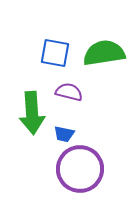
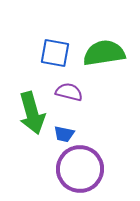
green arrow: rotated 12 degrees counterclockwise
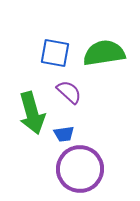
purple semicircle: rotated 28 degrees clockwise
blue trapezoid: rotated 20 degrees counterclockwise
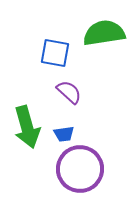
green semicircle: moved 20 px up
green arrow: moved 5 px left, 14 px down
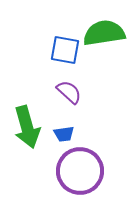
blue square: moved 10 px right, 3 px up
purple circle: moved 2 px down
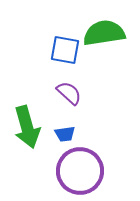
purple semicircle: moved 1 px down
blue trapezoid: moved 1 px right
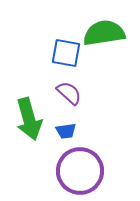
blue square: moved 1 px right, 3 px down
green arrow: moved 2 px right, 8 px up
blue trapezoid: moved 1 px right, 3 px up
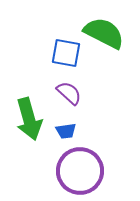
green semicircle: rotated 36 degrees clockwise
